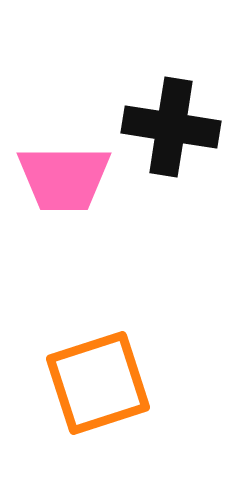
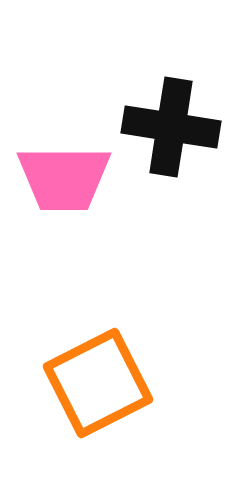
orange square: rotated 9 degrees counterclockwise
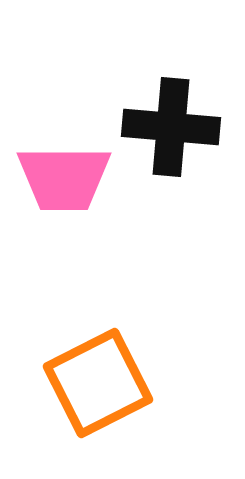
black cross: rotated 4 degrees counterclockwise
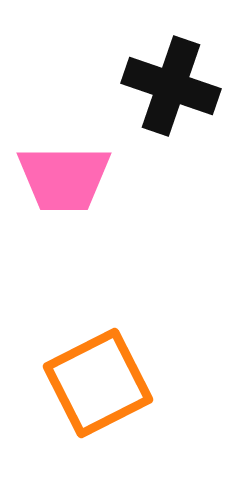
black cross: moved 41 px up; rotated 14 degrees clockwise
